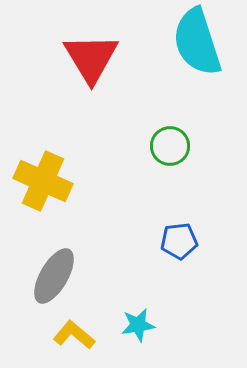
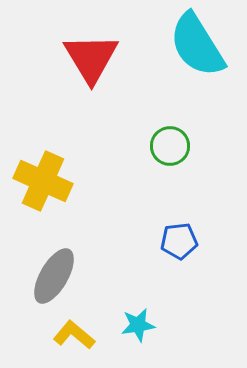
cyan semicircle: moved 3 px down; rotated 14 degrees counterclockwise
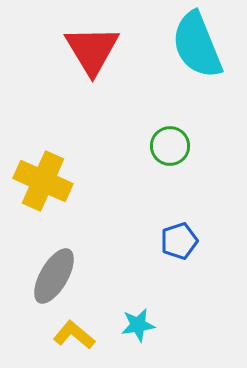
cyan semicircle: rotated 10 degrees clockwise
red triangle: moved 1 px right, 8 px up
blue pentagon: rotated 12 degrees counterclockwise
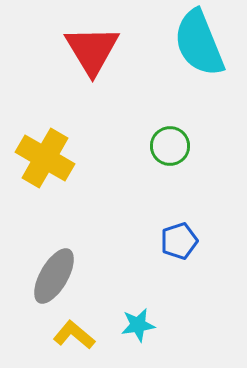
cyan semicircle: moved 2 px right, 2 px up
yellow cross: moved 2 px right, 23 px up; rotated 6 degrees clockwise
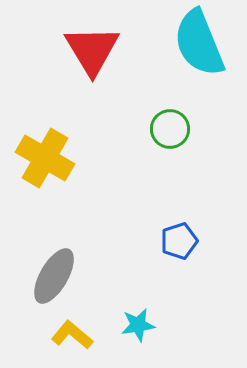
green circle: moved 17 px up
yellow L-shape: moved 2 px left
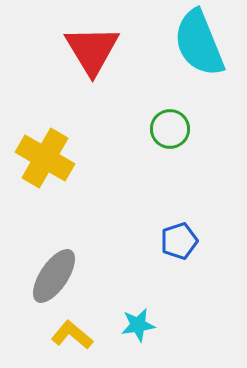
gray ellipse: rotated 4 degrees clockwise
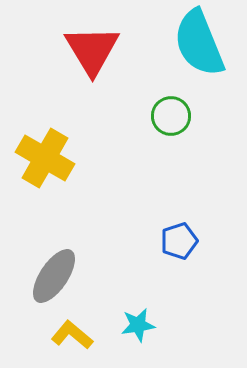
green circle: moved 1 px right, 13 px up
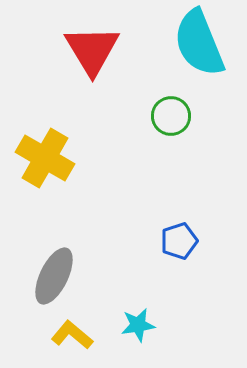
gray ellipse: rotated 8 degrees counterclockwise
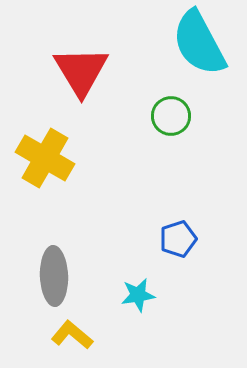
cyan semicircle: rotated 6 degrees counterclockwise
red triangle: moved 11 px left, 21 px down
blue pentagon: moved 1 px left, 2 px up
gray ellipse: rotated 28 degrees counterclockwise
cyan star: moved 30 px up
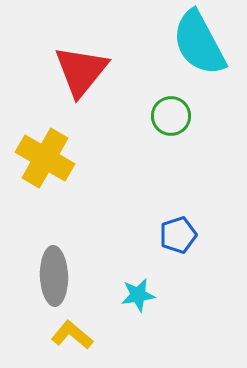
red triangle: rotated 10 degrees clockwise
blue pentagon: moved 4 px up
